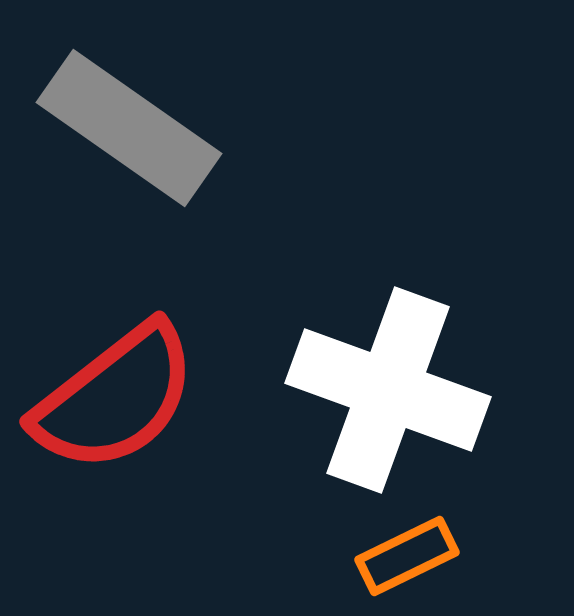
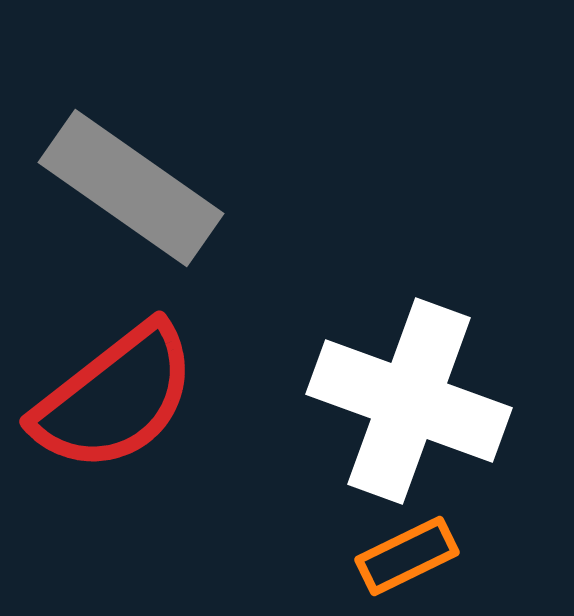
gray rectangle: moved 2 px right, 60 px down
white cross: moved 21 px right, 11 px down
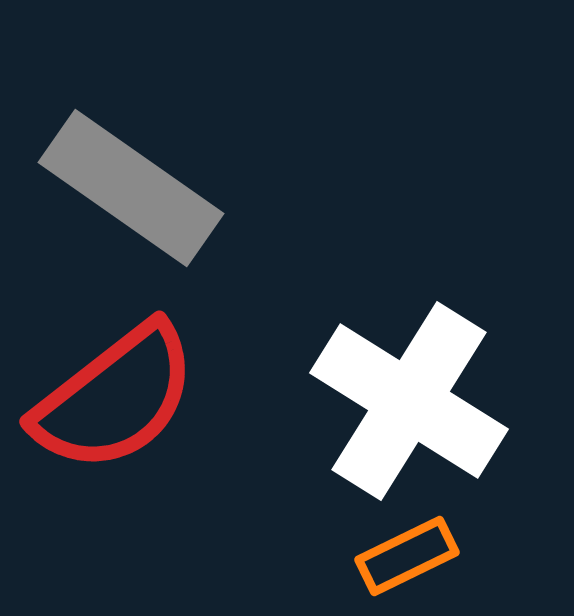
white cross: rotated 12 degrees clockwise
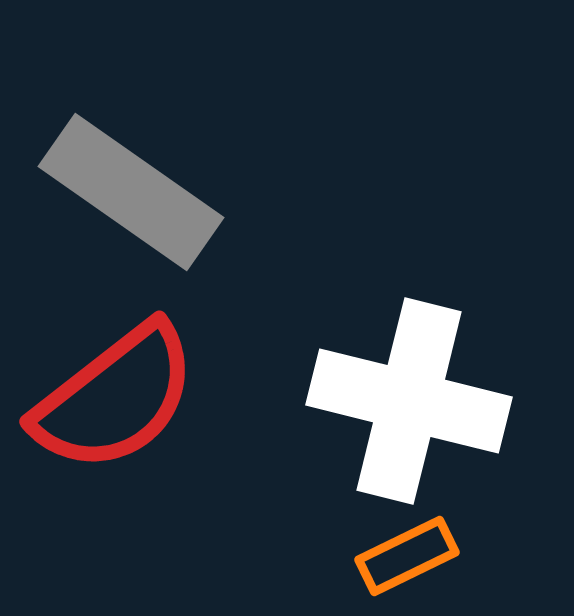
gray rectangle: moved 4 px down
white cross: rotated 18 degrees counterclockwise
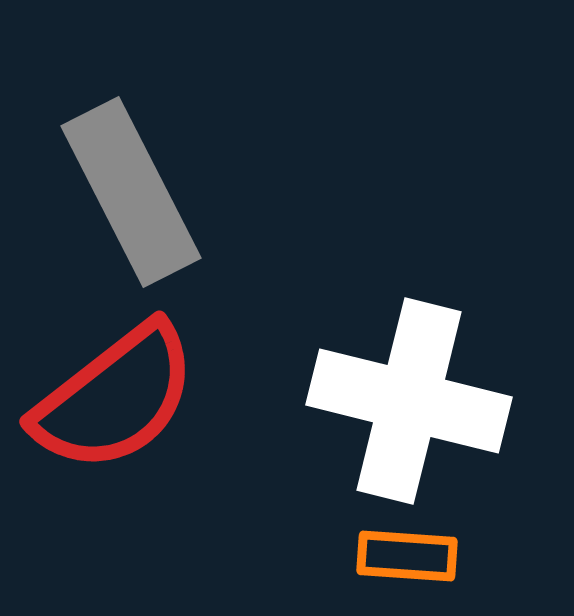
gray rectangle: rotated 28 degrees clockwise
orange rectangle: rotated 30 degrees clockwise
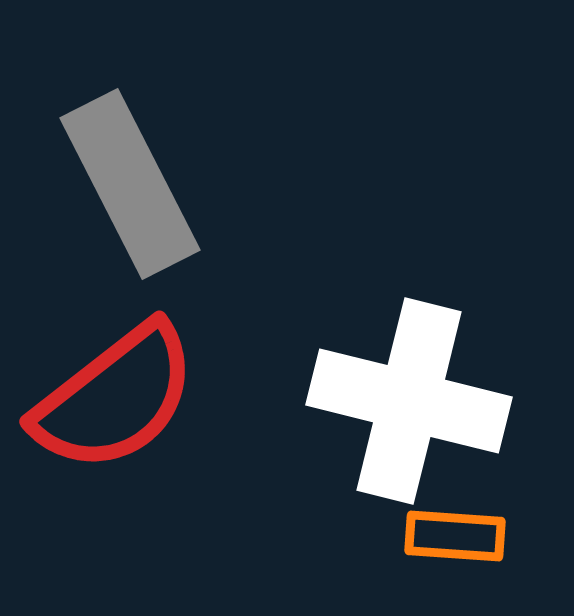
gray rectangle: moved 1 px left, 8 px up
orange rectangle: moved 48 px right, 20 px up
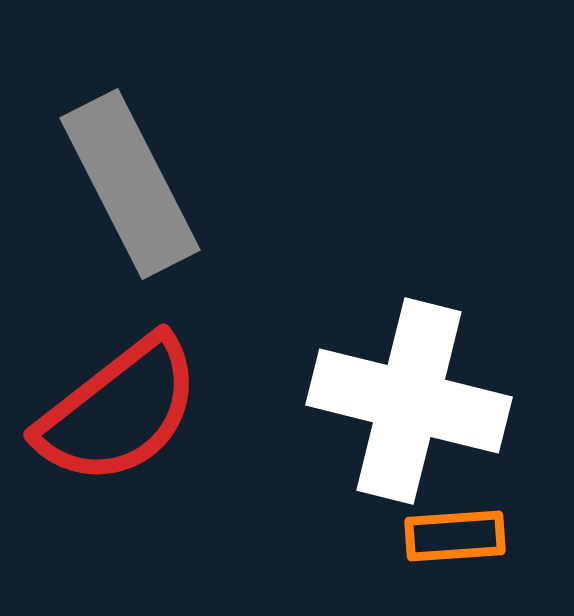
red semicircle: moved 4 px right, 13 px down
orange rectangle: rotated 8 degrees counterclockwise
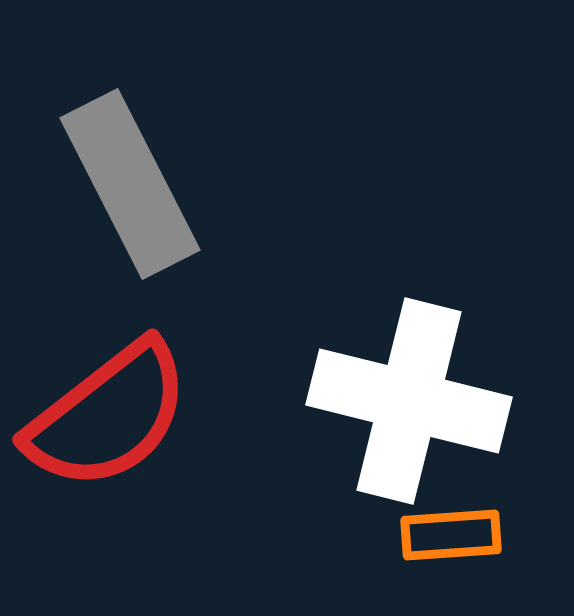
red semicircle: moved 11 px left, 5 px down
orange rectangle: moved 4 px left, 1 px up
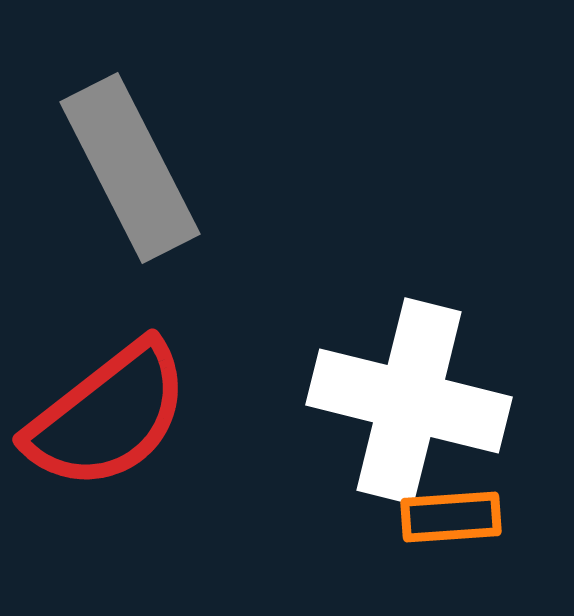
gray rectangle: moved 16 px up
orange rectangle: moved 18 px up
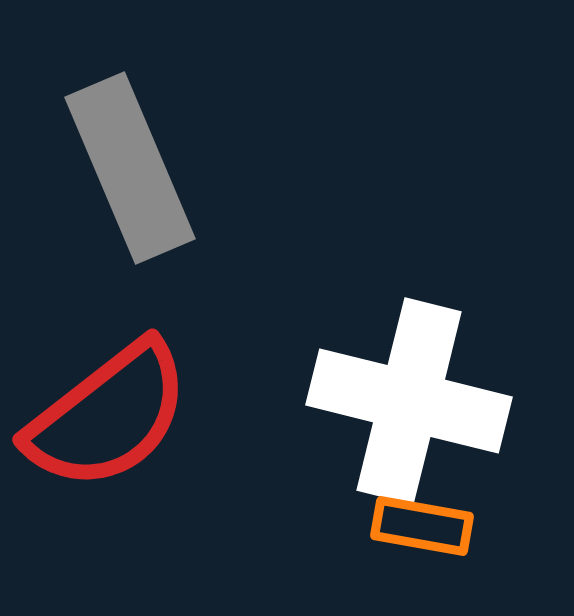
gray rectangle: rotated 4 degrees clockwise
orange rectangle: moved 29 px left, 9 px down; rotated 14 degrees clockwise
